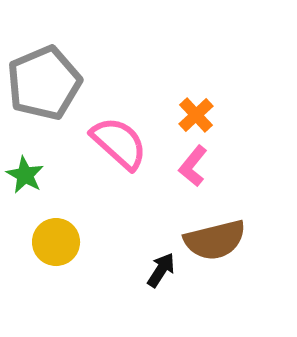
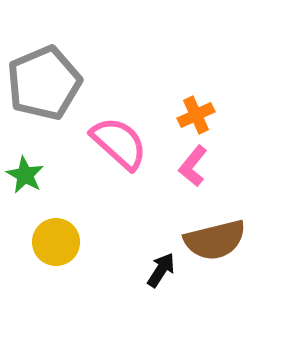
orange cross: rotated 18 degrees clockwise
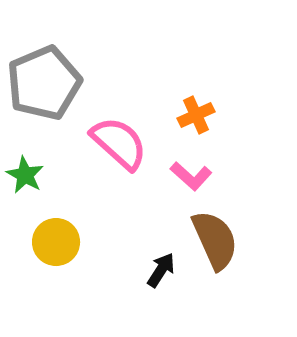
pink L-shape: moved 2 px left, 10 px down; rotated 87 degrees counterclockwise
brown semicircle: rotated 100 degrees counterclockwise
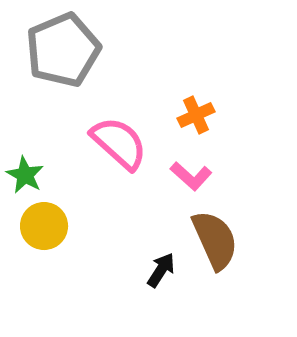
gray pentagon: moved 19 px right, 33 px up
yellow circle: moved 12 px left, 16 px up
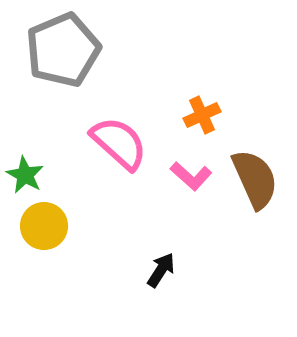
orange cross: moved 6 px right
brown semicircle: moved 40 px right, 61 px up
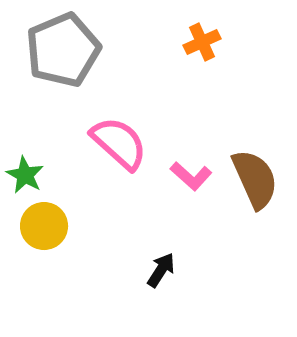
orange cross: moved 73 px up
